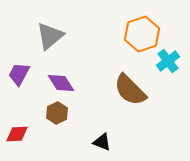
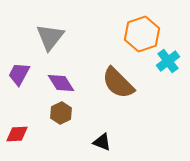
gray triangle: moved 1 px down; rotated 12 degrees counterclockwise
brown semicircle: moved 12 px left, 7 px up
brown hexagon: moved 4 px right
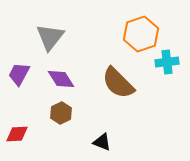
orange hexagon: moved 1 px left
cyan cross: moved 1 px left, 1 px down; rotated 30 degrees clockwise
purple diamond: moved 4 px up
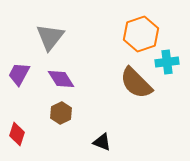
brown semicircle: moved 18 px right
red diamond: rotated 70 degrees counterclockwise
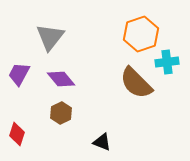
purple diamond: rotated 8 degrees counterclockwise
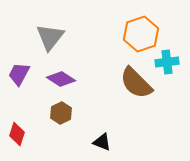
purple diamond: rotated 16 degrees counterclockwise
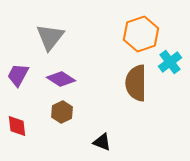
cyan cross: moved 3 px right; rotated 30 degrees counterclockwise
purple trapezoid: moved 1 px left, 1 px down
brown semicircle: rotated 45 degrees clockwise
brown hexagon: moved 1 px right, 1 px up
red diamond: moved 8 px up; rotated 25 degrees counterclockwise
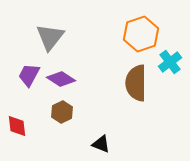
purple trapezoid: moved 11 px right
black triangle: moved 1 px left, 2 px down
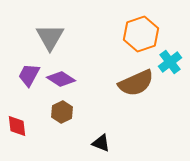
gray triangle: rotated 8 degrees counterclockwise
brown semicircle: rotated 114 degrees counterclockwise
black triangle: moved 1 px up
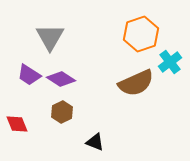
purple trapezoid: rotated 85 degrees counterclockwise
red diamond: moved 2 px up; rotated 15 degrees counterclockwise
black triangle: moved 6 px left, 1 px up
